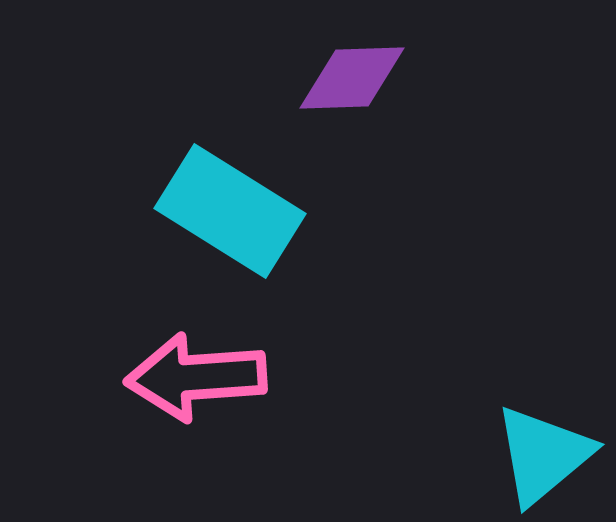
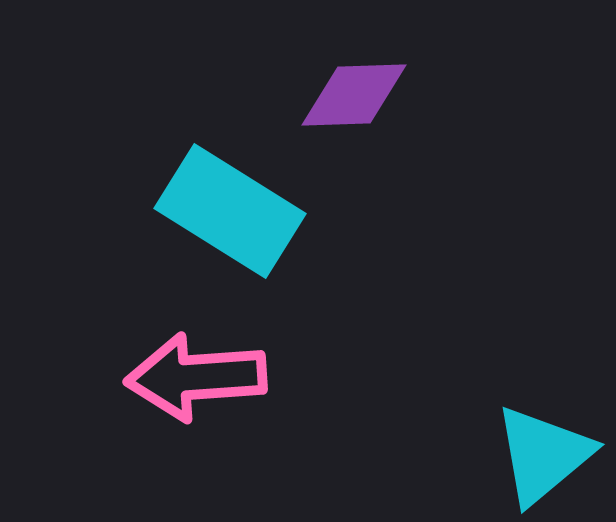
purple diamond: moved 2 px right, 17 px down
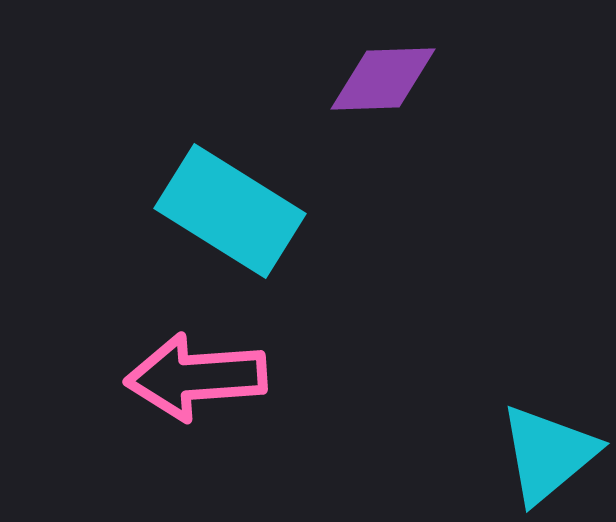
purple diamond: moved 29 px right, 16 px up
cyan triangle: moved 5 px right, 1 px up
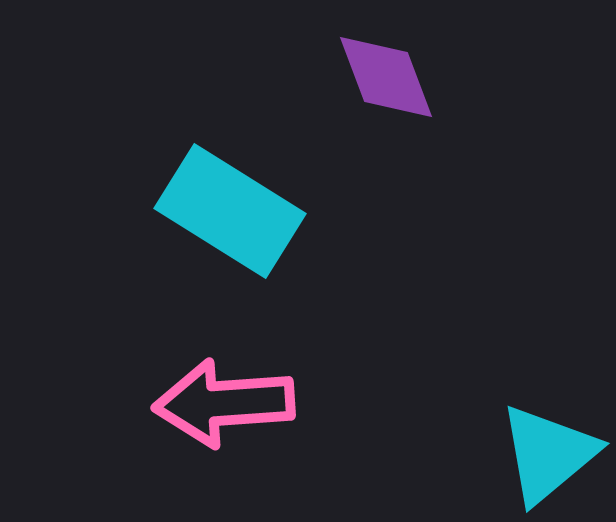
purple diamond: moved 3 px right, 2 px up; rotated 71 degrees clockwise
pink arrow: moved 28 px right, 26 px down
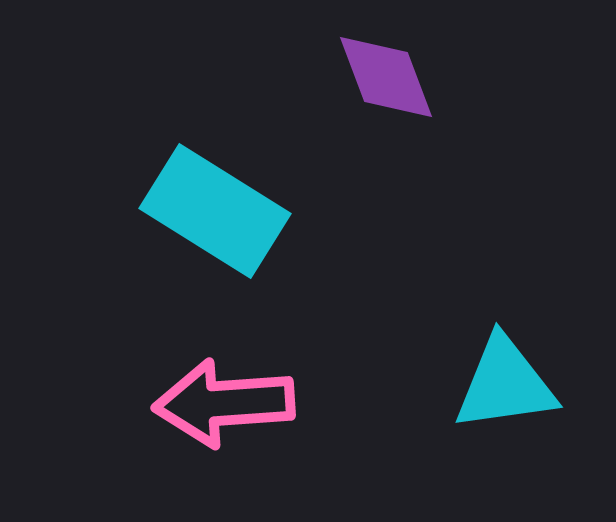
cyan rectangle: moved 15 px left
cyan triangle: moved 43 px left, 70 px up; rotated 32 degrees clockwise
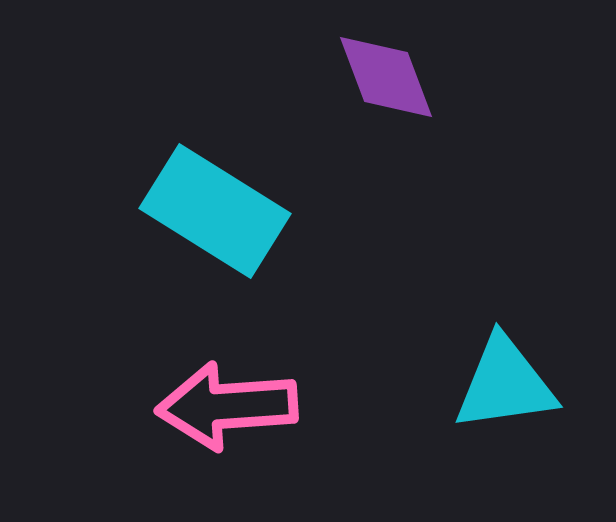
pink arrow: moved 3 px right, 3 px down
